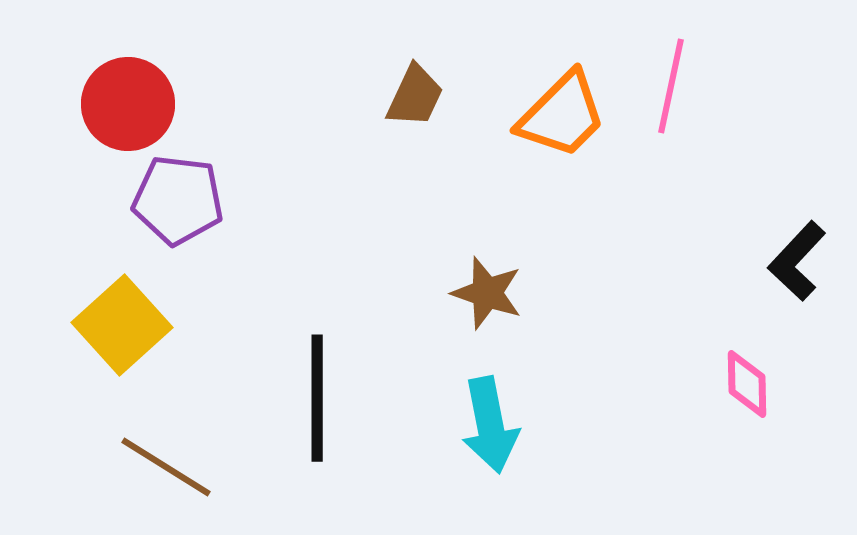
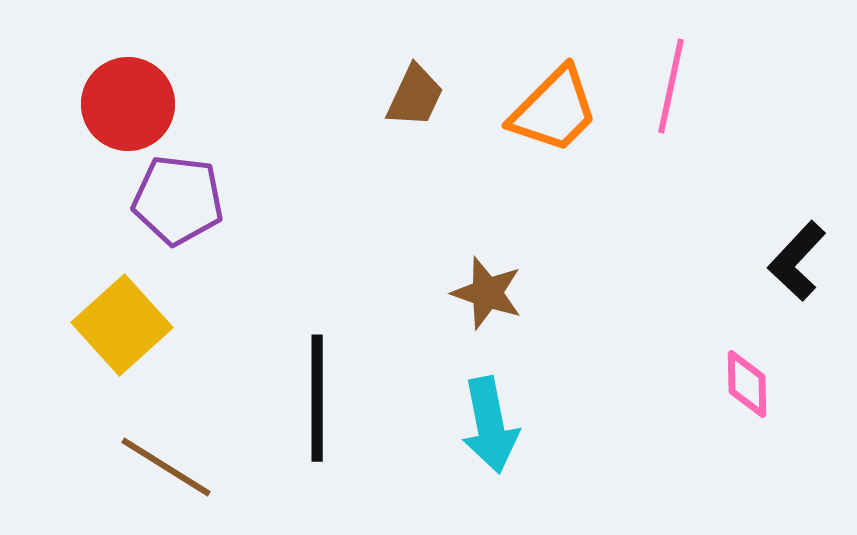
orange trapezoid: moved 8 px left, 5 px up
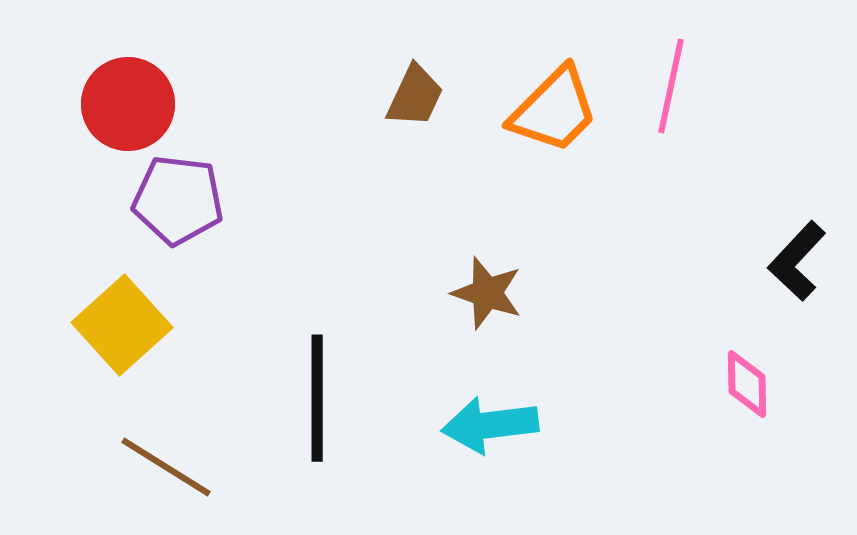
cyan arrow: rotated 94 degrees clockwise
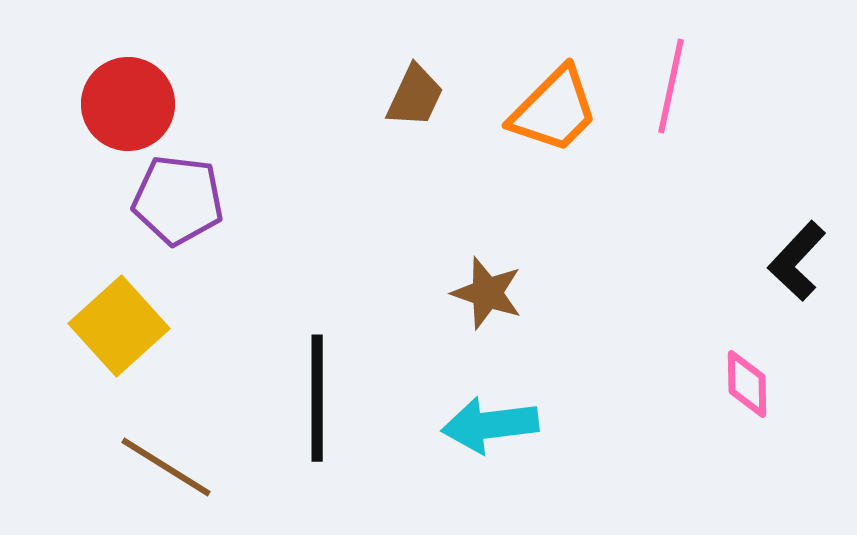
yellow square: moved 3 px left, 1 px down
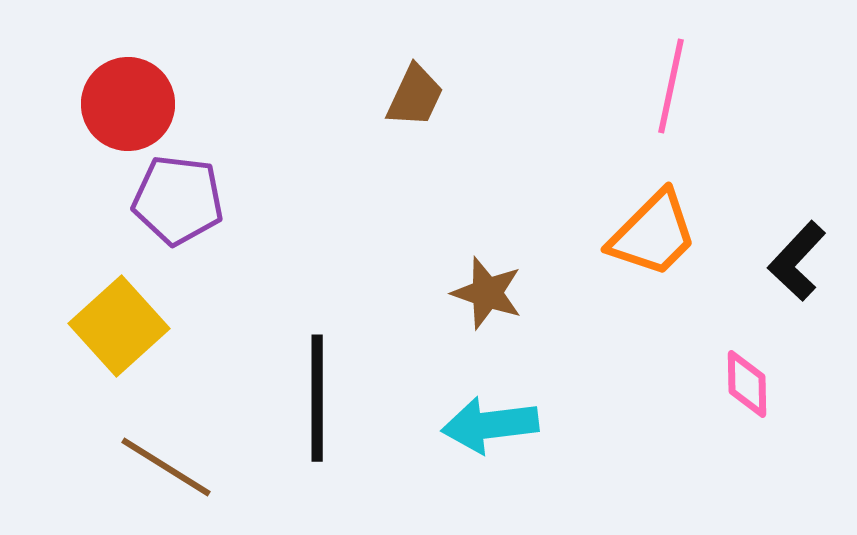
orange trapezoid: moved 99 px right, 124 px down
